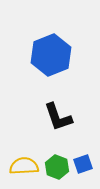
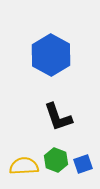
blue hexagon: rotated 9 degrees counterclockwise
green hexagon: moved 1 px left, 7 px up
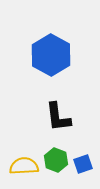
black L-shape: rotated 12 degrees clockwise
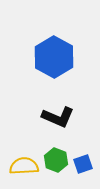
blue hexagon: moved 3 px right, 2 px down
black L-shape: rotated 60 degrees counterclockwise
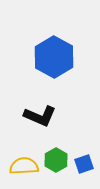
black L-shape: moved 18 px left, 1 px up
green hexagon: rotated 10 degrees clockwise
blue square: moved 1 px right
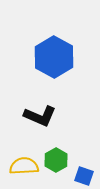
blue square: moved 12 px down; rotated 36 degrees clockwise
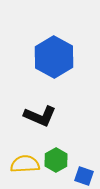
yellow semicircle: moved 1 px right, 2 px up
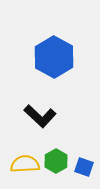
black L-shape: rotated 20 degrees clockwise
green hexagon: moved 1 px down
blue square: moved 9 px up
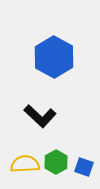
green hexagon: moved 1 px down
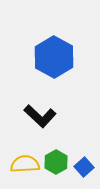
blue square: rotated 30 degrees clockwise
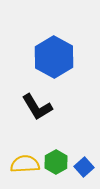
black L-shape: moved 3 px left, 9 px up; rotated 16 degrees clockwise
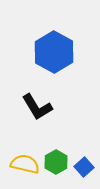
blue hexagon: moved 5 px up
yellow semicircle: rotated 16 degrees clockwise
